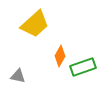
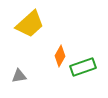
yellow trapezoid: moved 5 px left
gray triangle: moved 1 px right; rotated 21 degrees counterclockwise
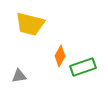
yellow trapezoid: rotated 56 degrees clockwise
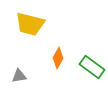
orange diamond: moved 2 px left, 2 px down
green rectangle: moved 9 px right; rotated 55 degrees clockwise
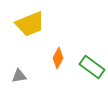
yellow trapezoid: rotated 36 degrees counterclockwise
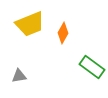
orange diamond: moved 5 px right, 25 px up
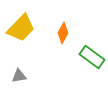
yellow trapezoid: moved 9 px left, 4 px down; rotated 24 degrees counterclockwise
green rectangle: moved 10 px up
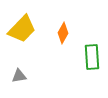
yellow trapezoid: moved 1 px right, 1 px down
green rectangle: rotated 50 degrees clockwise
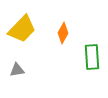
gray triangle: moved 2 px left, 6 px up
